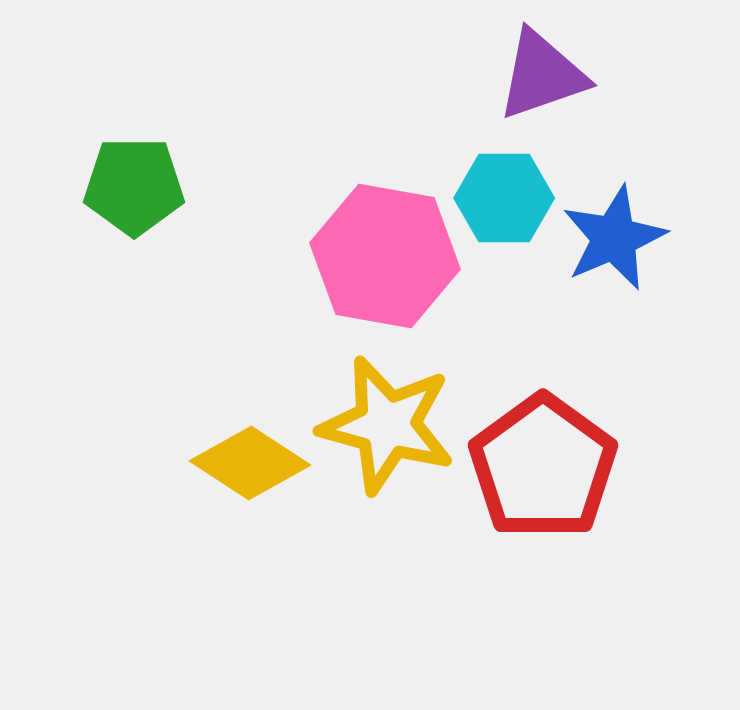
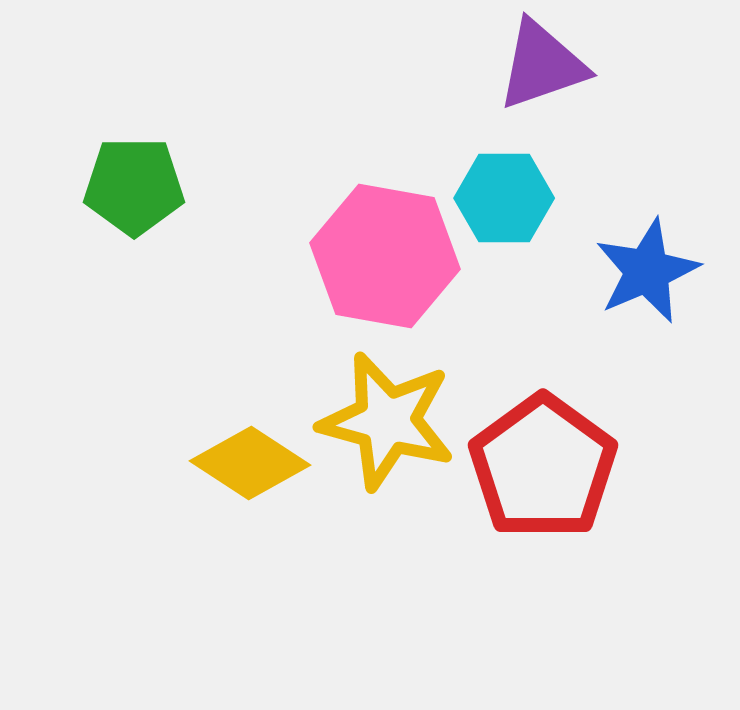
purple triangle: moved 10 px up
blue star: moved 33 px right, 33 px down
yellow star: moved 4 px up
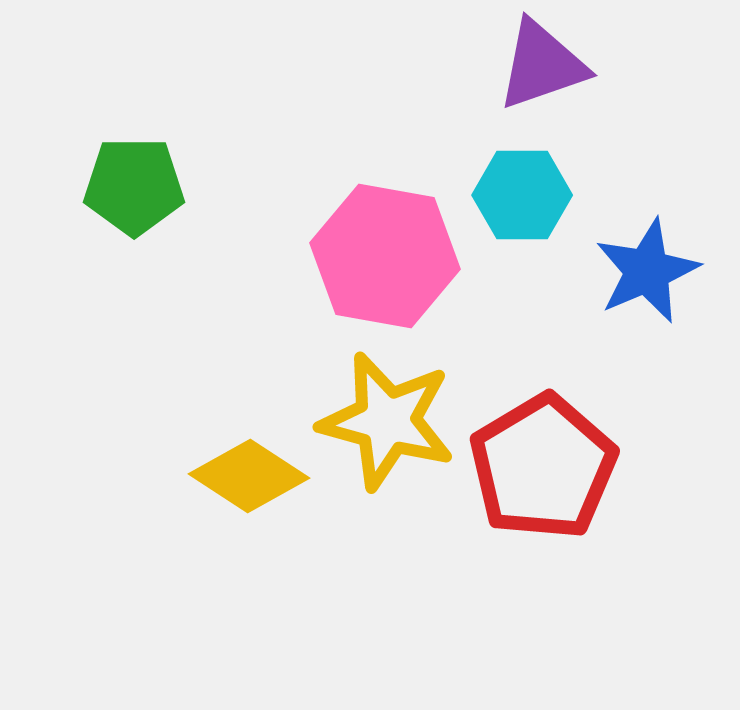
cyan hexagon: moved 18 px right, 3 px up
yellow diamond: moved 1 px left, 13 px down
red pentagon: rotated 5 degrees clockwise
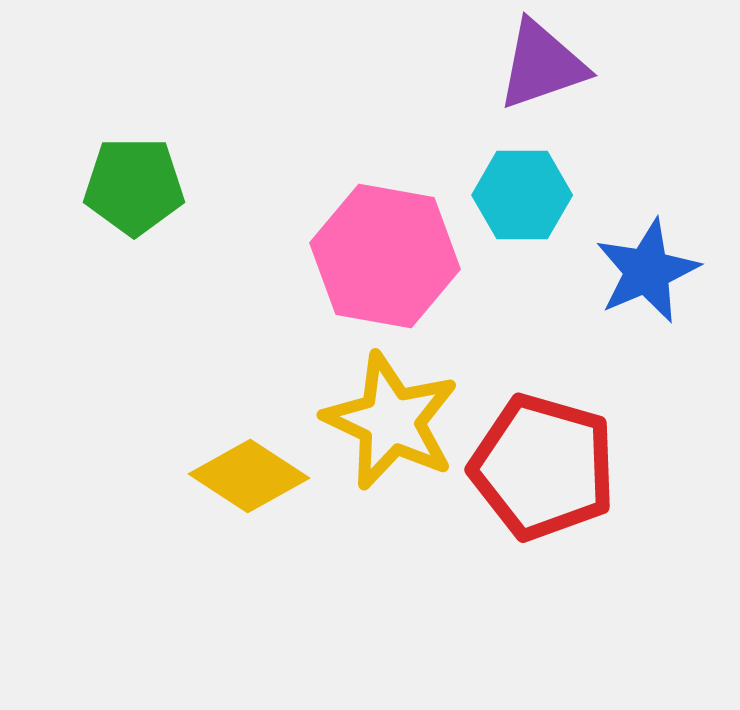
yellow star: moved 4 px right; rotated 10 degrees clockwise
red pentagon: rotated 25 degrees counterclockwise
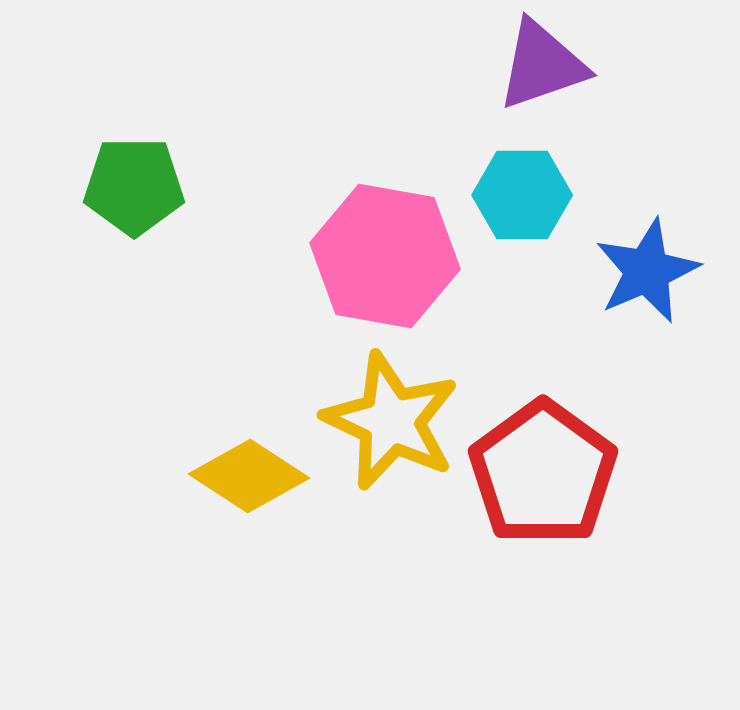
red pentagon: moved 6 px down; rotated 20 degrees clockwise
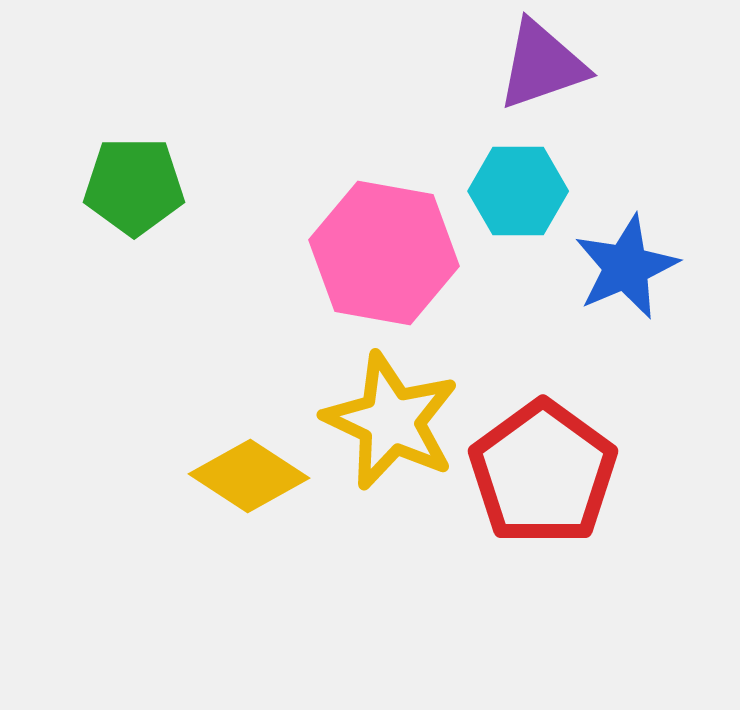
cyan hexagon: moved 4 px left, 4 px up
pink hexagon: moved 1 px left, 3 px up
blue star: moved 21 px left, 4 px up
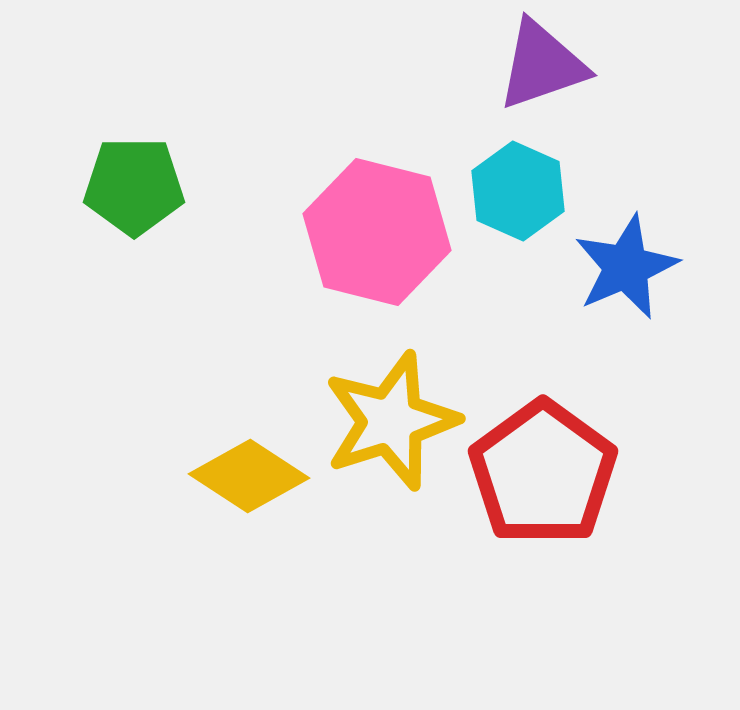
cyan hexagon: rotated 24 degrees clockwise
pink hexagon: moved 7 px left, 21 px up; rotated 4 degrees clockwise
yellow star: rotated 29 degrees clockwise
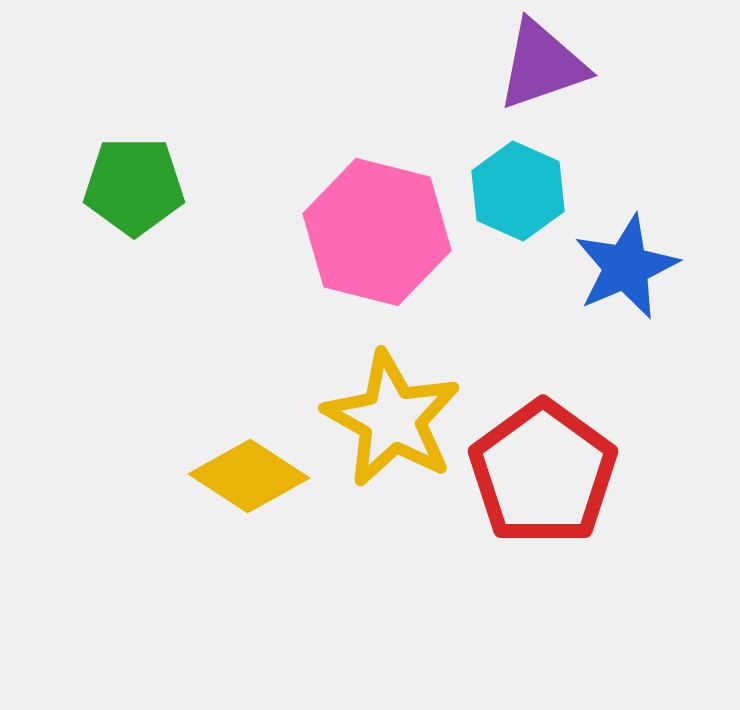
yellow star: moved 1 px right, 2 px up; rotated 25 degrees counterclockwise
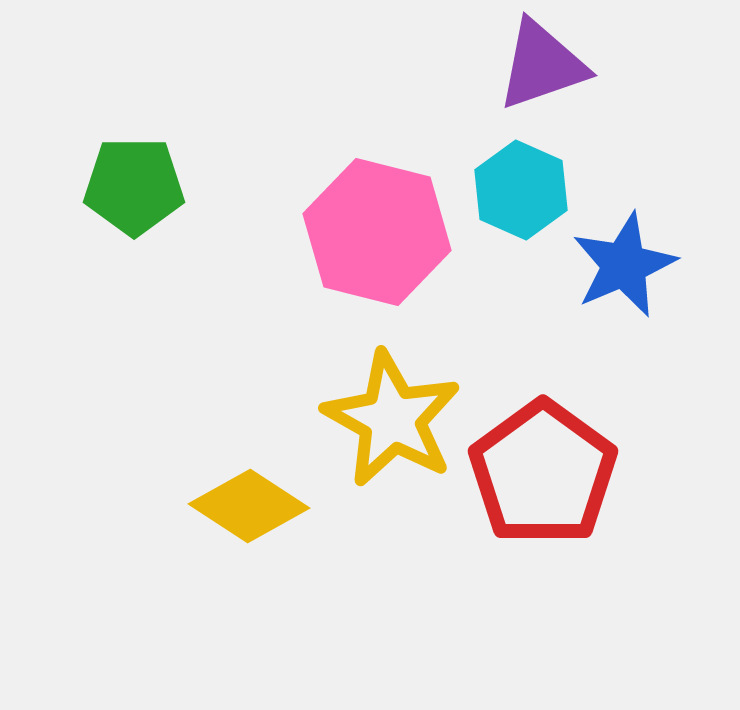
cyan hexagon: moved 3 px right, 1 px up
blue star: moved 2 px left, 2 px up
yellow diamond: moved 30 px down
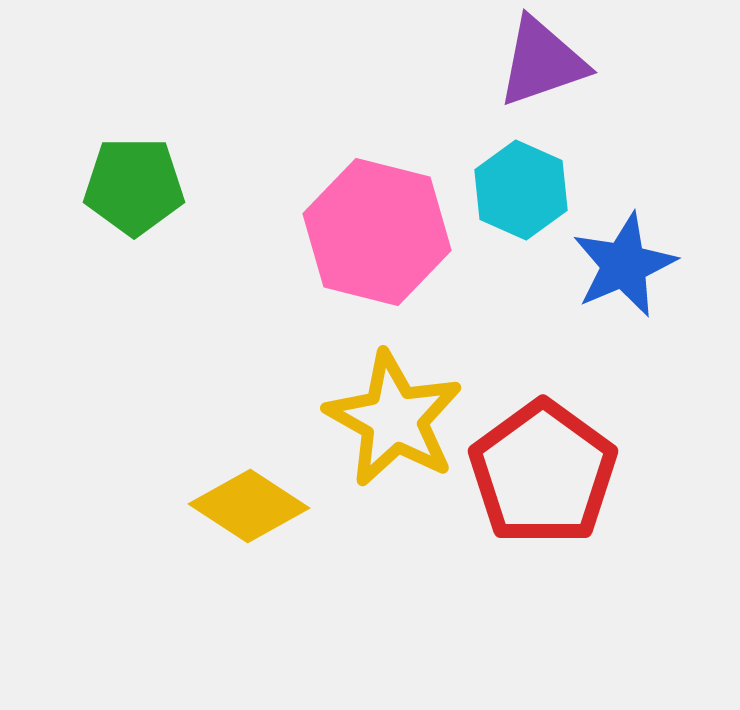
purple triangle: moved 3 px up
yellow star: moved 2 px right
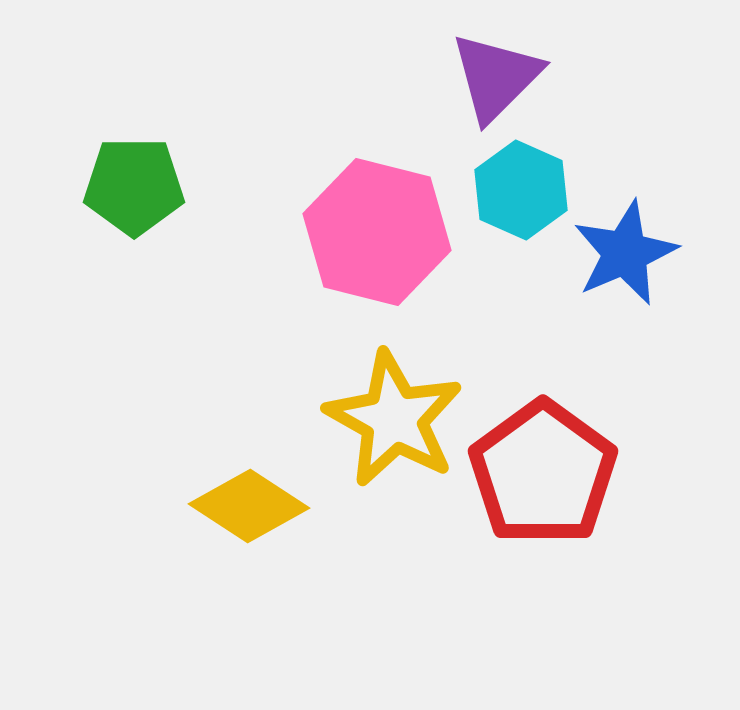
purple triangle: moved 46 px left, 15 px down; rotated 26 degrees counterclockwise
blue star: moved 1 px right, 12 px up
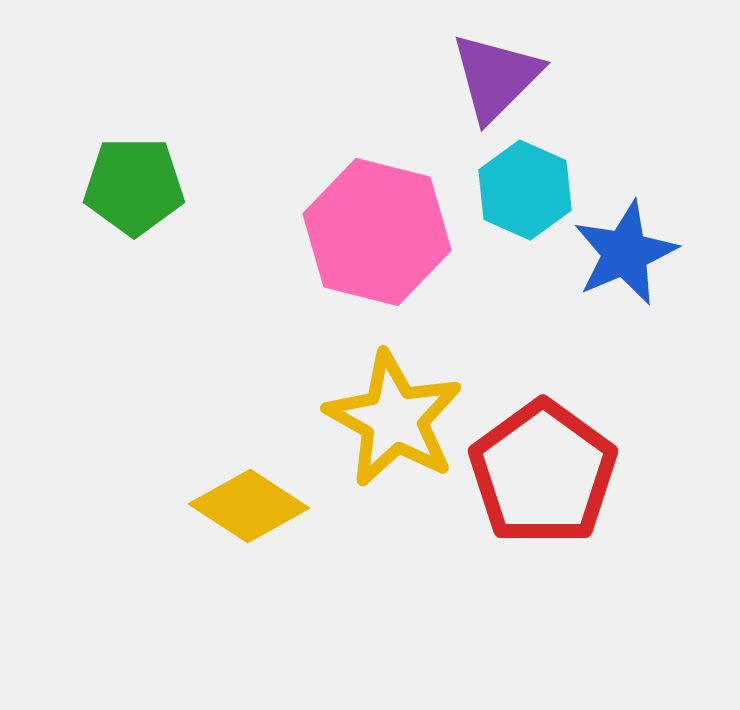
cyan hexagon: moved 4 px right
